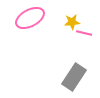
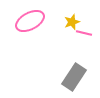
pink ellipse: moved 3 px down
yellow star: rotated 14 degrees counterclockwise
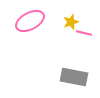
yellow star: moved 1 px left
gray rectangle: rotated 68 degrees clockwise
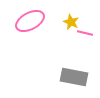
yellow star: rotated 28 degrees counterclockwise
pink line: moved 1 px right
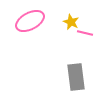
gray rectangle: moved 2 px right; rotated 72 degrees clockwise
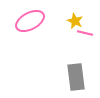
yellow star: moved 4 px right, 1 px up
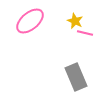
pink ellipse: rotated 12 degrees counterclockwise
gray rectangle: rotated 16 degrees counterclockwise
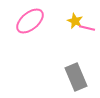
pink line: moved 2 px right, 5 px up
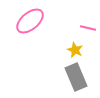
yellow star: moved 29 px down
pink line: moved 1 px right
